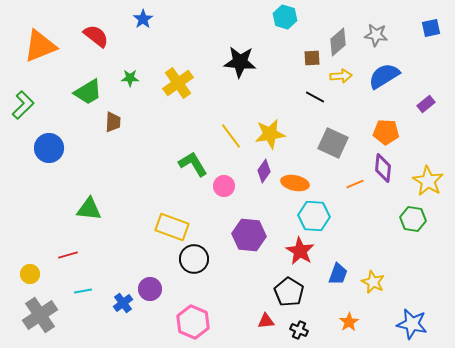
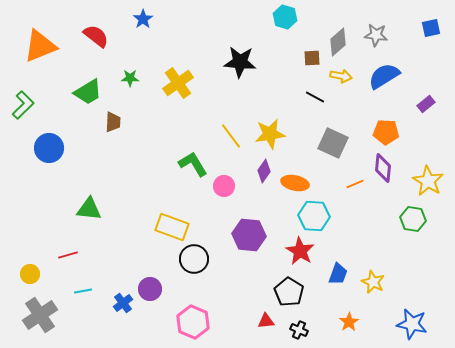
yellow arrow at (341, 76): rotated 15 degrees clockwise
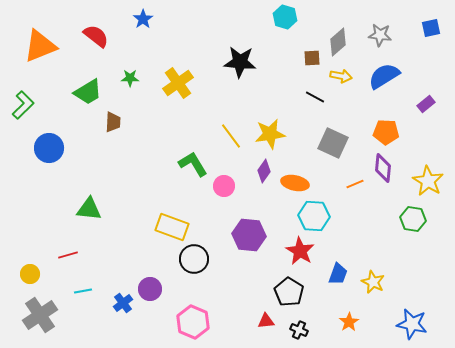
gray star at (376, 35): moved 4 px right
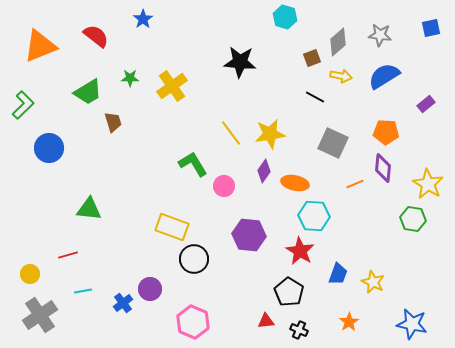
brown square at (312, 58): rotated 18 degrees counterclockwise
yellow cross at (178, 83): moved 6 px left, 3 px down
brown trapezoid at (113, 122): rotated 20 degrees counterclockwise
yellow line at (231, 136): moved 3 px up
yellow star at (428, 181): moved 3 px down
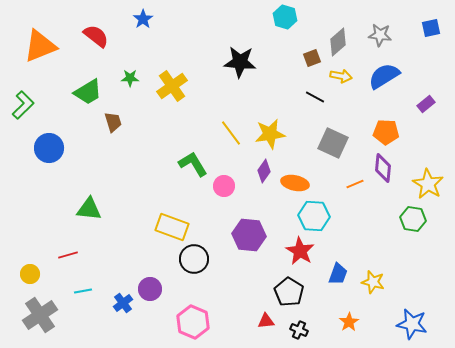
yellow star at (373, 282): rotated 10 degrees counterclockwise
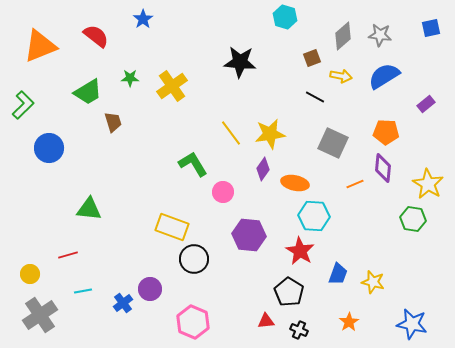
gray diamond at (338, 42): moved 5 px right, 6 px up
purple diamond at (264, 171): moved 1 px left, 2 px up
pink circle at (224, 186): moved 1 px left, 6 px down
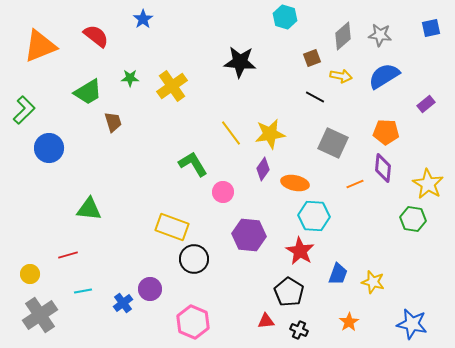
green L-shape at (23, 105): moved 1 px right, 5 px down
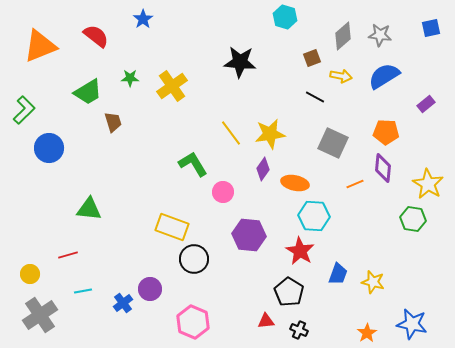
orange star at (349, 322): moved 18 px right, 11 px down
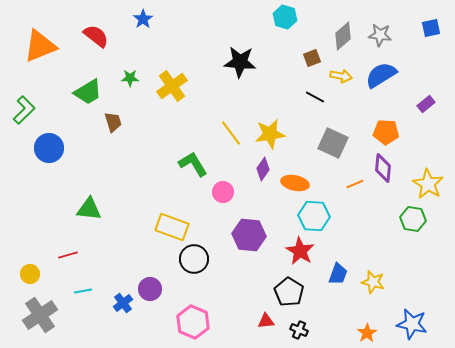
blue semicircle at (384, 76): moved 3 px left, 1 px up
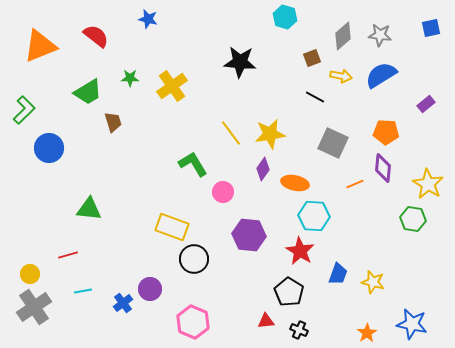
blue star at (143, 19): moved 5 px right; rotated 24 degrees counterclockwise
gray cross at (40, 315): moved 6 px left, 8 px up
